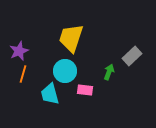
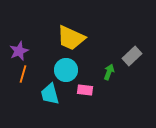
yellow trapezoid: rotated 84 degrees counterclockwise
cyan circle: moved 1 px right, 1 px up
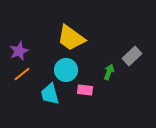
yellow trapezoid: rotated 12 degrees clockwise
orange line: moved 1 px left; rotated 36 degrees clockwise
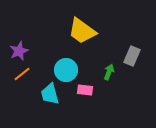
yellow trapezoid: moved 11 px right, 7 px up
gray rectangle: rotated 24 degrees counterclockwise
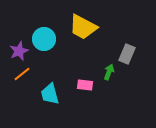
yellow trapezoid: moved 1 px right, 4 px up; rotated 8 degrees counterclockwise
gray rectangle: moved 5 px left, 2 px up
cyan circle: moved 22 px left, 31 px up
pink rectangle: moved 5 px up
